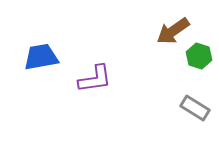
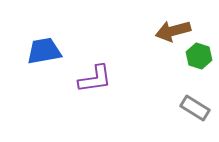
brown arrow: rotated 20 degrees clockwise
blue trapezoid: moved 3 px right, 6 px up
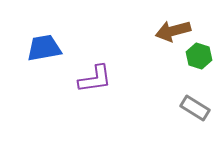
blue trapezoid: moved 3 px up
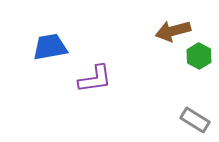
blue trapezoid: moved 6 px right, 1 px up
green hexagon: rotated 10 degrees clockwise
gray rectangle: moved 12 px down
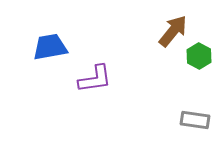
brown arrow: rotated 144 degrees clockwise
gray rectangle: rotated 24 degrees counterclockwise
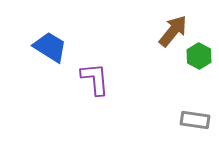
blue trapezoid: rotated 42 degrees clockwise
purple L-shape: rotated 87 degrees counterclockwise
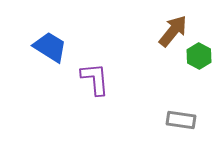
gray rectangle: moved 14 px left
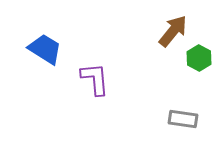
blue trapezoid: moved 5 px left, 2 px down
green hexagon: moved 2 px down
gray rectangle: moved 2 px right, 1 px up
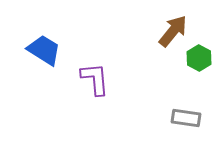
blue trapezoid: moved 1 px left, 1 px down
gray rectangle: moved 3 px right, 1 px up
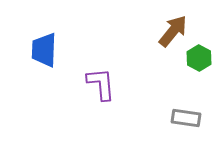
blue trapezoid: rotated 120 degrees counterclockwise
purple L-shape: moved 6 px right, 5 px down
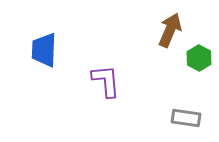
brown arrow: moved 3 px left, 1 px up; rotated 16 degrees counterclockwise
purple L-shape: moved 5 px right, 3 px up
